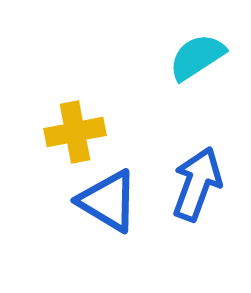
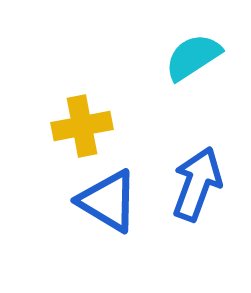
cyan semicircle: moved 4 px left
yellow cross: moved 7 px right, 6 px up
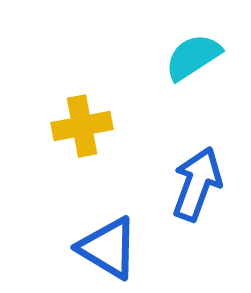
blue triangle: moved 47 px down
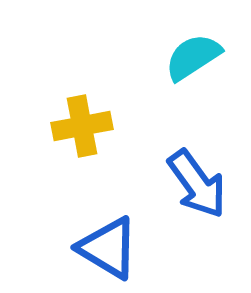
blue arrow: rotated 124 degrees clockwise
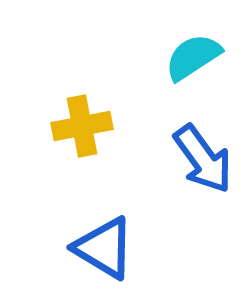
blue arrow: moved 6 px right, 25 px up
blue triangle: moved 4 px left
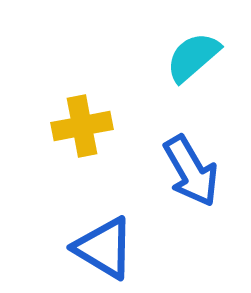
cyan semicircle: rotated 8 degrees counterclockwise
blue arrow: moved 12 px left, 12 px down; rotated 6 degrees clockwise
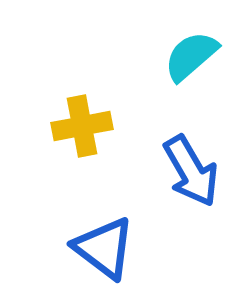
cyan semicircle: moved 2 px left, 1 px up
blue triangle: rotated 6 degrees clockwise
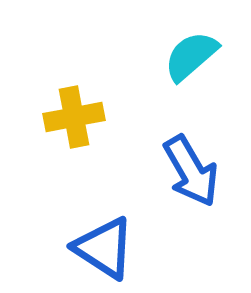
yellow cross: moved 8 px left, 9 px up
blue triangle: rotated 4 degrees counterclockwise
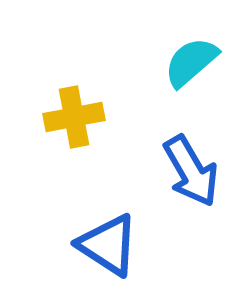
cyan semicircle: moved 6 px down
blue triangle: moved 4 px right, 3 px up
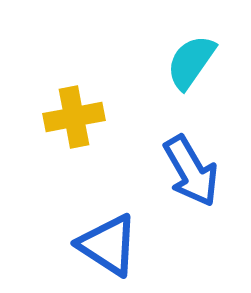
cyan semicircle: rotated 14 degrees counterclockwise
